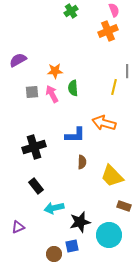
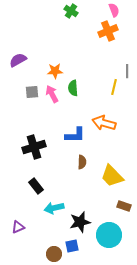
green cross: rotated 24 degrees counterclockwise
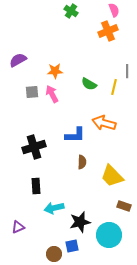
green semicircle: moved 16 px right, 4 px up; rotated 56 degrees counterclockwise
black rectangle: rotated 35 degrees clockwise
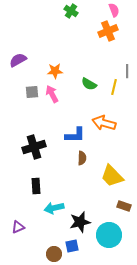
brown semicircle: moved 4 px up
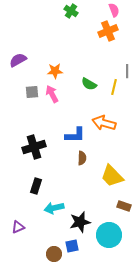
black rectangle: rotated 21 degrees clockwise
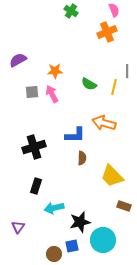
orange cross: moved 1 px left, 1 px down
purple triangle: rotated 32 degrees counterclockwise
cyan circle: moved 6 px left, 5 px down
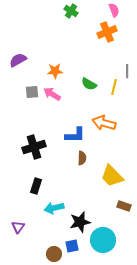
pink arrow: rotated 30 degrees counterclockwise
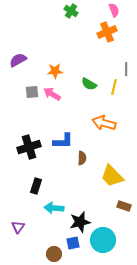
gray line: moved 1 px left, 2 px up
blue L-shape: moved 12 px left, 6 px down
black cross: moved 5 px left
cyan arrow: rotated 18 degrees clockwise
blue square: moved 1 px right, 3 px up
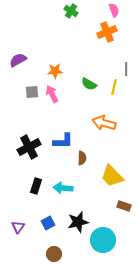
pink arrow: rotated 30 degrees clockwise
black cross: rotated 10 degrees counterclockwise
cyan arrow: moved 9 px right, 20 px up
black star: moved 2 px left
blue square: moved 25 px left, 20 px up; rotated 16 degrees counterclockwise
